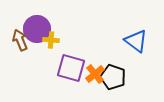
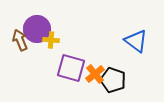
black pentagon: moved 3 px down
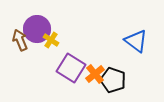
yellow cross: rotated 28 degrees clockwise
purple square: rotated 16 degrees clockwise
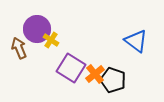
brown arrow: moved 1 px left, 8 px down
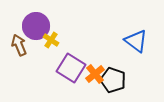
purple circle: moved 1 px left, 3 px up
brown arrow: moved 3 px up
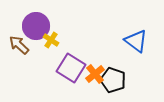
brown arrow: rotated 25 degrees counterclockwise
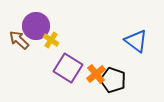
brown arrow: moved 5 px up
purple square: moved 3 px left
orange cross: moved 1 px right
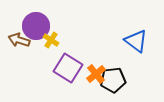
brown arrow: rotated 25 degrees counterclockwise
black pentagon: rotated 25 degrees counterclockwise
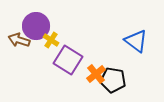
purple square: moved 8 px up
black pentagon: rotated 15 degrees clockwise
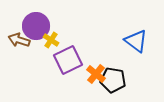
purple square: rotated 32 degrees clockwise
orange cross: rotated 12 degrees counterclockwise
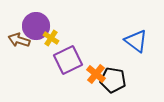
yellow cross: moved 2 px up
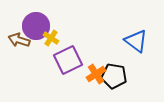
orange cross: rotated 18 degrees clockwise
black pentagon: moved 1 px right, 4 px up
